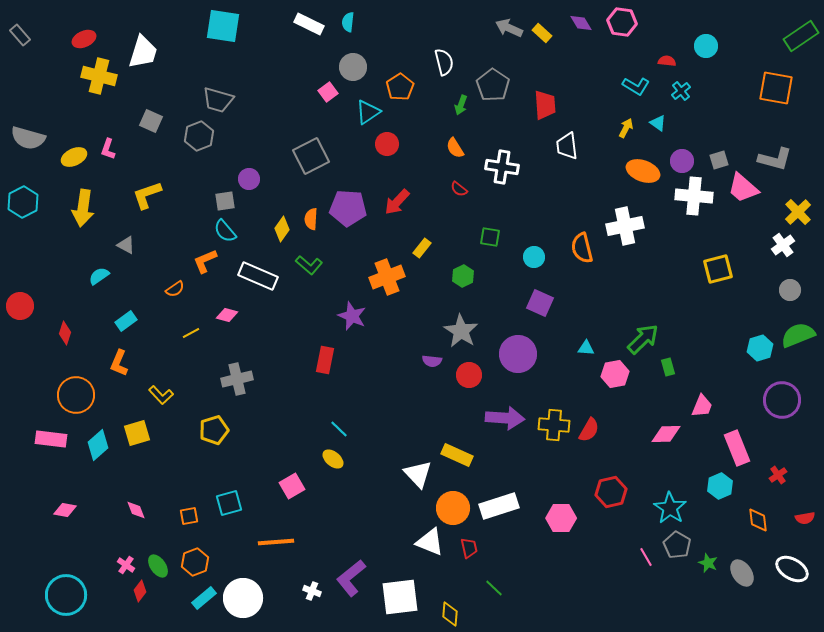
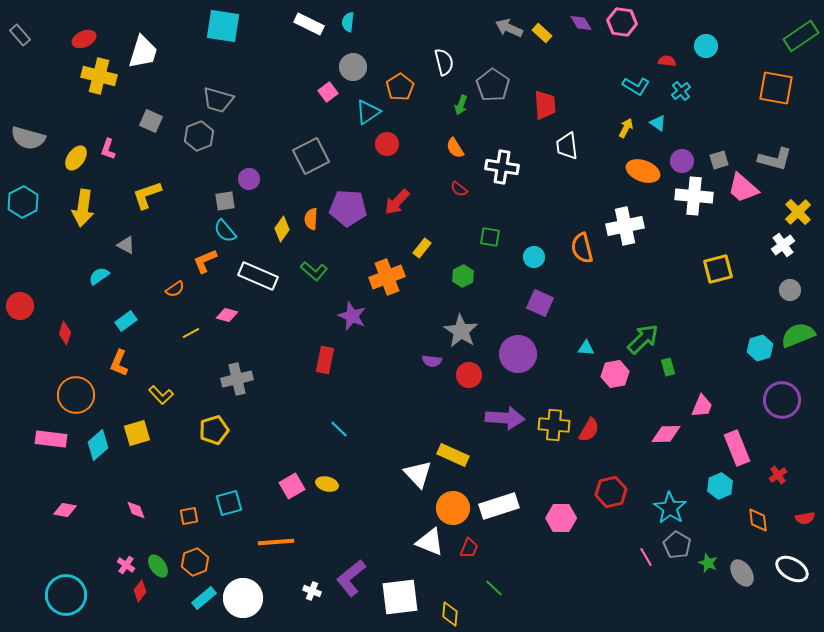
yellow ellipse at (74, 157): moved 2 px right, 1 px down; rotated 30 degrees counterclockwise
green L-shape at (309, 265): moved 5 px right, 6 px down
yellow rectangle at (457, 455): moved 4 px left
yellow ellipse at (333, 459): moved 6 px left, 25 px down; rotated 25 degrees counterclockwise
red trapezoid at (469, 548): rotated 35 degrees clockwise
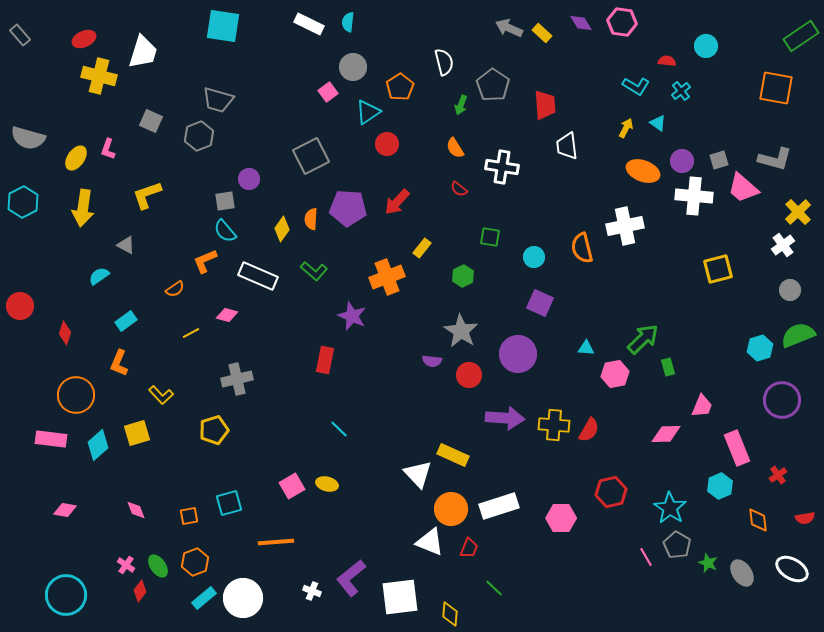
orange circle at (453, 508): moved 2 px left, 1 px down
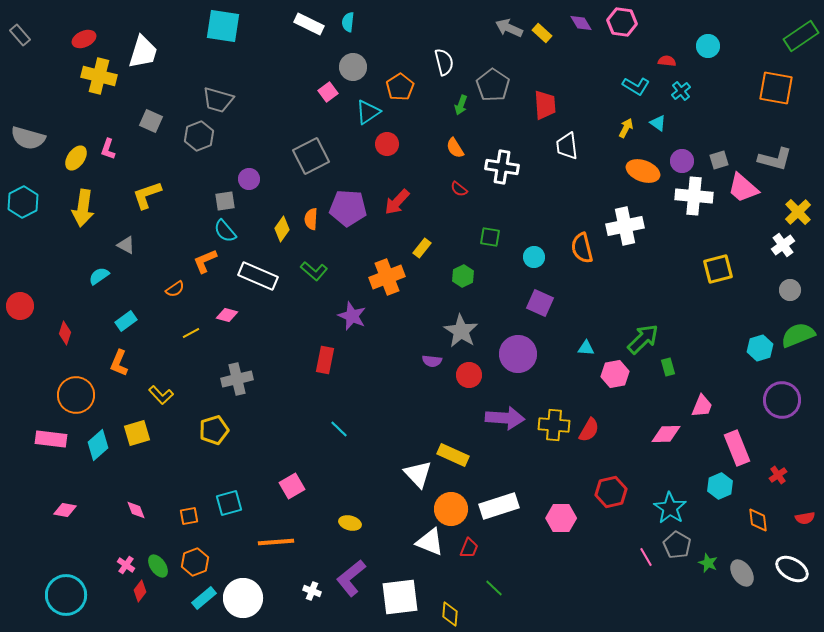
cyan circle at (706, 46): moved 2 px right
yellow ellipse at (327, 484): moved 23 px right, 39 px down
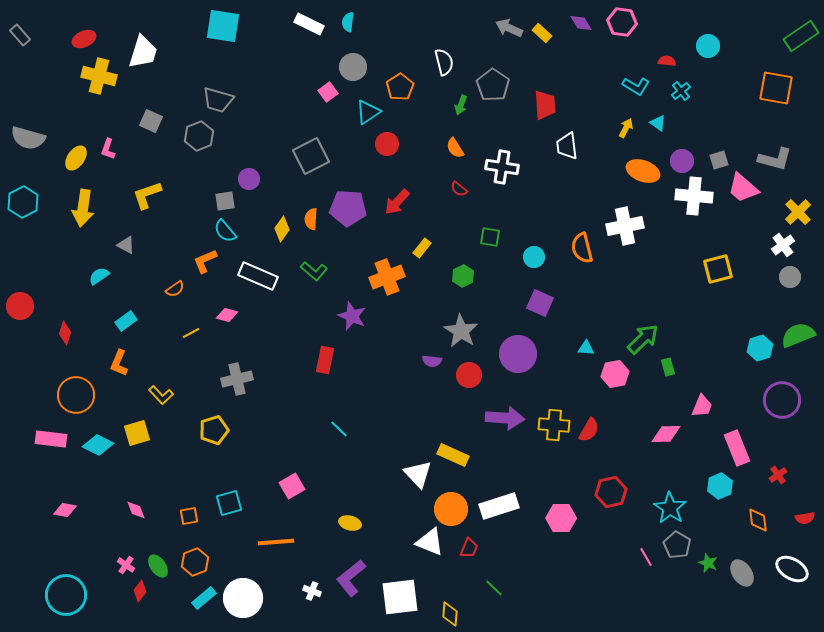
gray circle at (790, 290): moved 13 px up
cyan diamond at (98, 445): rotated 68 degrees clockwise
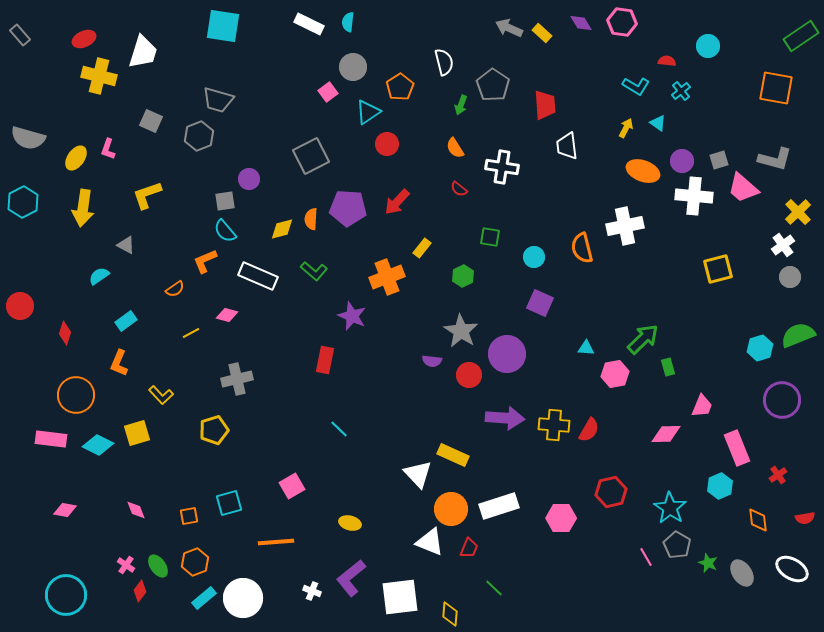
yellow diamond at (282, 229): rotated 40 degrees clockwise
purple circle at (518, 354): moved 11 px left
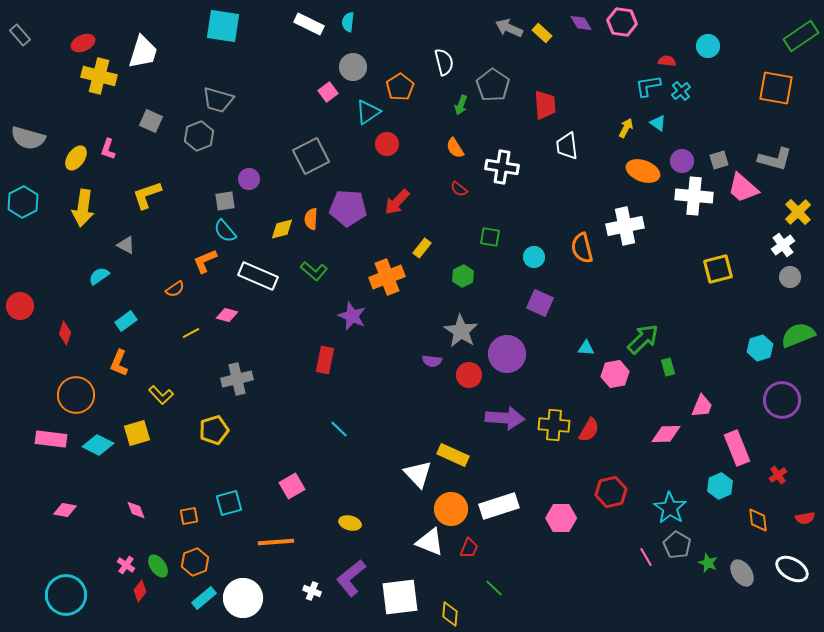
red ellipse at (84, 39): moved 1 px left, 4 px down
cyan L-shape at (636, 86): moved 12 px right; rotated 140 degrees clockwise
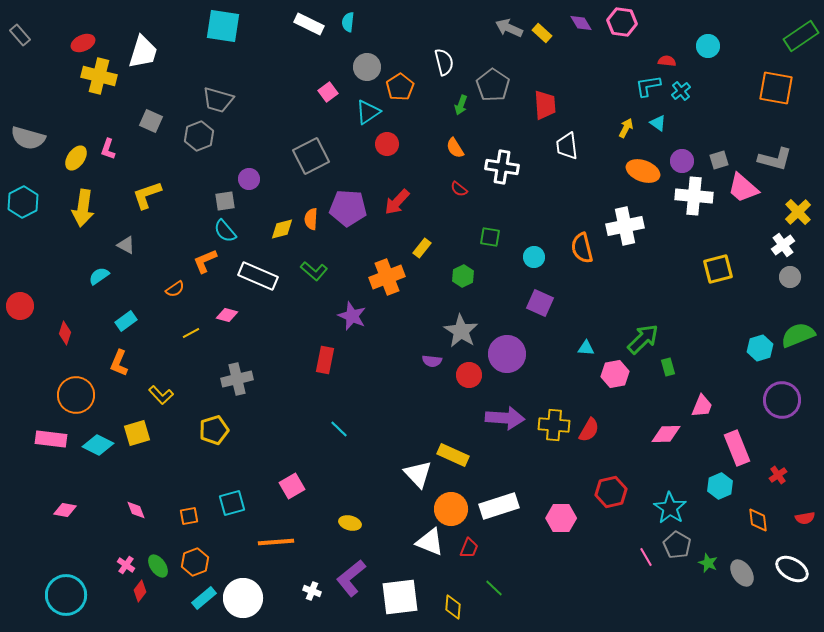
gray circle at (353, 67): moved 14 px right
cyan square at (229, 503): moved 3 px right
yellow diamond at (450, 614): moved 3 px right, 7 px up
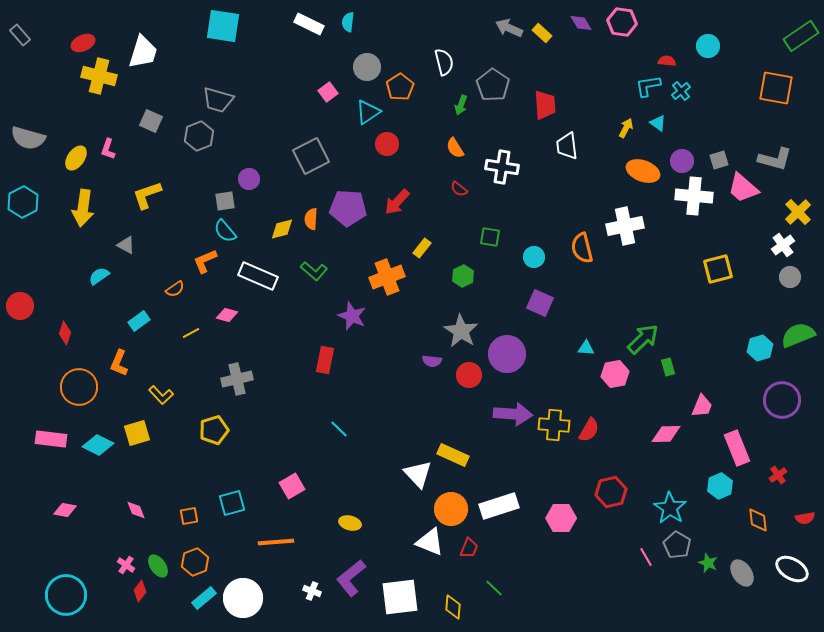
cyan rectangle at (126, 321): moved 13 px right
orange circle at (76, 395): moved 3 px right, 8 px up
purple arrow at (505, 418): moved 8 px right, 4 px up
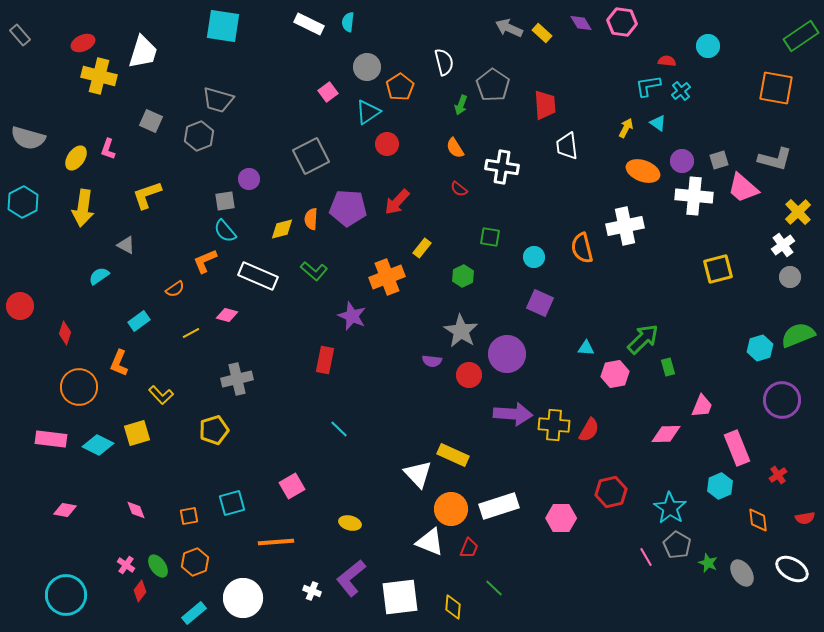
cyan rectangle at (204, 598): moved 10 px left, 15 px down
